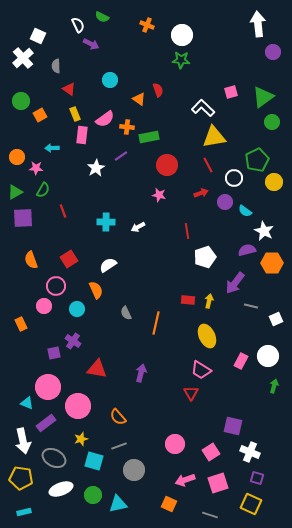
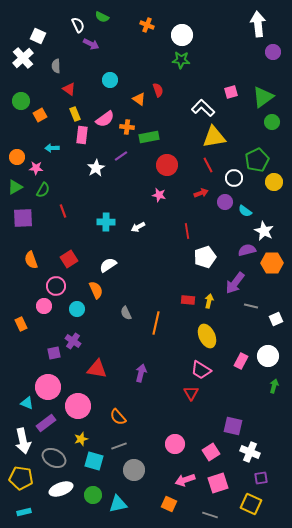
green triangle at (15, 192): moved 5 px up
purple square at (257, 478): moved 4 px right; rotated 24 degrees counterclockwise
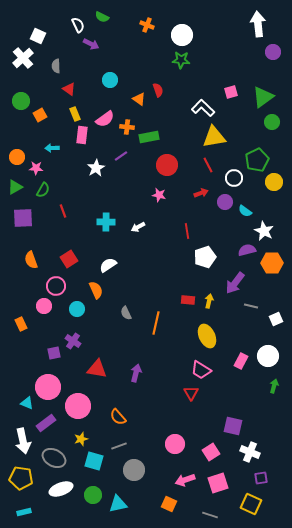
purple arrow at (141, 373): moved 5 px left
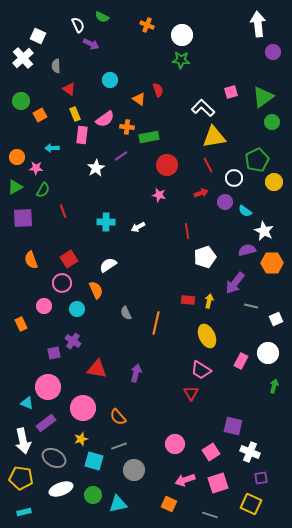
pink circle at (56, 286): moved 6 px right, 3 px up
white circle at (268, 356): moved 3 px up
pink circle at (78, 406): moved 5 px right, 2 px down
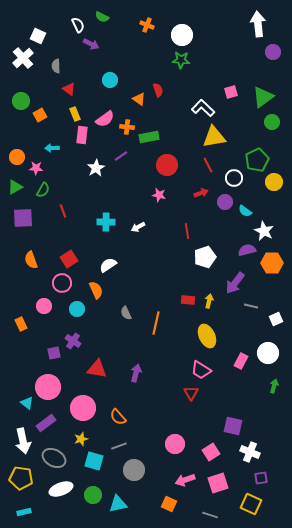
cyan triangle at (27, 403): rotated 16 degrees clockwise
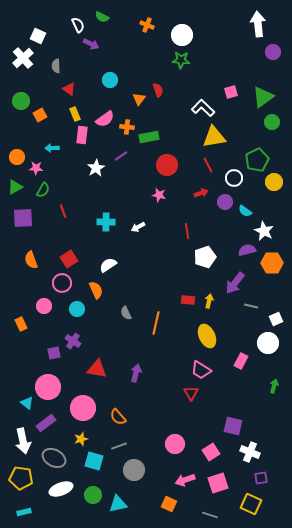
orange triangle at (139, 99): rotated 32 degrees clockwise
white circle at (268, 353): moved 10 px up
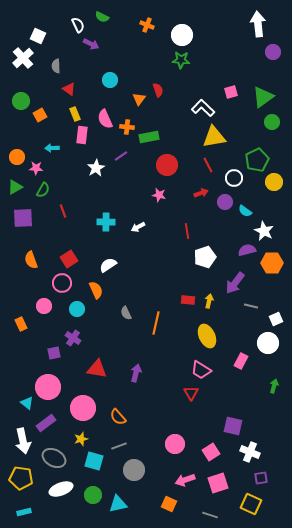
pink semicircle at (105, 119): rotated 102 degrees clockwise
purple cross at (73, 341): moved 3 px up
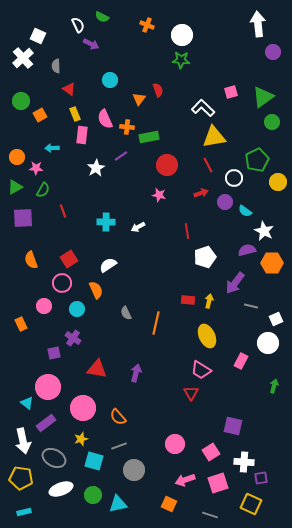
yellow circle at (274, 182): moved 4 px right
white cross at (250, 452): moved 6 px left, 10 px down; rotated 18 degrees counterclockwise
